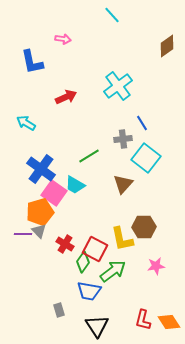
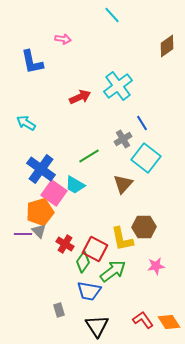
red arrow: moved 14 px right
gray cross: rotated 24 degrees counterclockwise
red L-shape: rotated 130 degrees clockwise
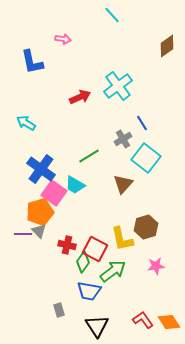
brown hexagon: moved 2 px right; rotated 15 degrees counterclockwise
red cross: moved 2 px right, 1 px down; rotated 18 degrees counterclockwise
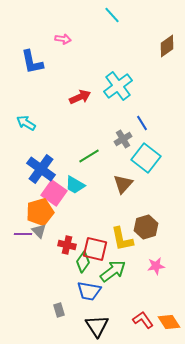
red square: rotated 15 degrees counterclockwise
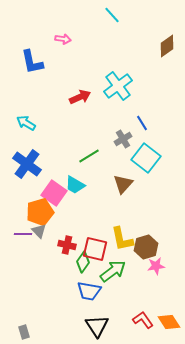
blue cross: moved 14 px left, 5 px up
brown hexagon: moved 20 px down
gray rectangle: moved 35 px left, 22 px down
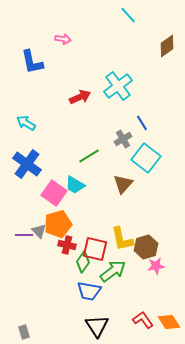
cyan line: moved 16 px right
orange pentagon: moved 18 px right, 12 px down
purple line: moved 1 px right, 1 px down
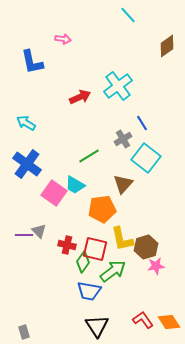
orange pentagon: moved 44 px right, 15 px up; rotated 8 degrees clockwise
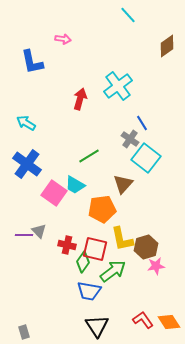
red arrow: moved 2 px down; rotated 50 degrees counterclockwise
gray cross: moved 7 px right; rotated 24 degrees counterclockwise
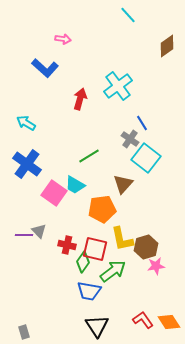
blue L-shape: moved 13 px right, 6 px down; rotated 36 degrees counterclockwise
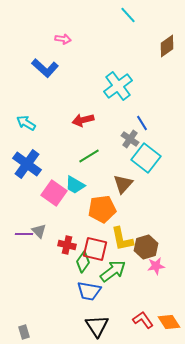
red arrow: moved 3 px right, 21 px down; rotated 120 degrees counterclockwise
purple line: moved 1 px up
